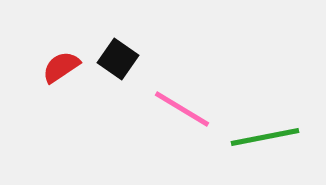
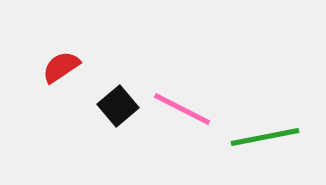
black square: moved 47 px down; rotated 15 degrees clockwise
pink line: rotated 4 degrees counterclockwise
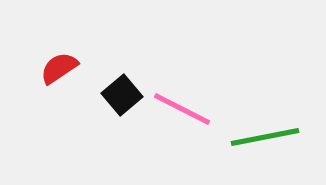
red semicircle: moved 2 px left, 1 px down
black square: moved 4 px right, 11 px up
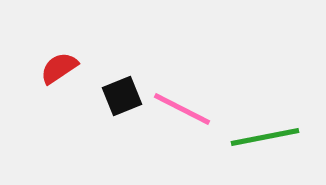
black square: moved 1 px down; rotated 18 degrees clockwise
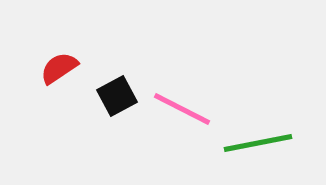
black square: moved 5 px left; rotated 6 degrees counterclockwise
green line: moved 7 px left, 6 px down
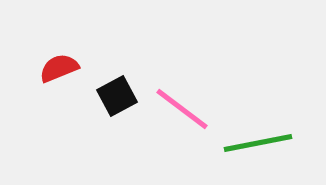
red semicircle: rotated 12 degrees clockwise
pink line: rotated 10 degrees clockwise
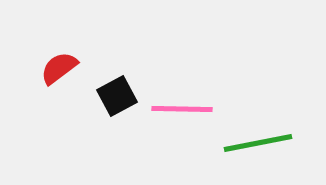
red semicircle: rotated 15 degrees counterclockwise
pink line: rotated 36 degrees counterclockwise
